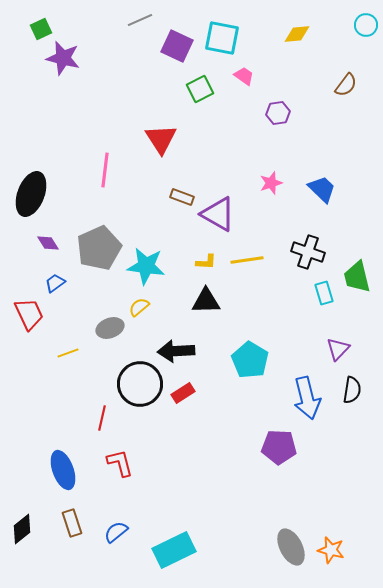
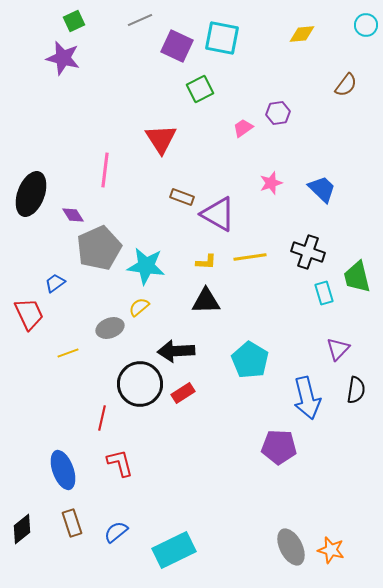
green square at (41, 29): moved 33 px right, 8 px up
yellow diamond at (297, 34): moved 5 px right
pink trapezoid at (244, 76): moved 1 px left, 52 px down; rotated 70 degrees counterclockwise
purple diamond at (48, 243): moved 25 px right, 28 px up
yellow line at (247, 260): moved 3 px right, 3 px up
black semicircle at (352, 390): moved 4 px right
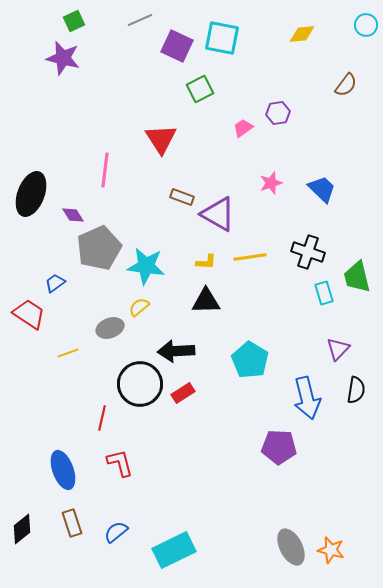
red trapezoid at (29, 314): rotated 32 degrees counterclockwise
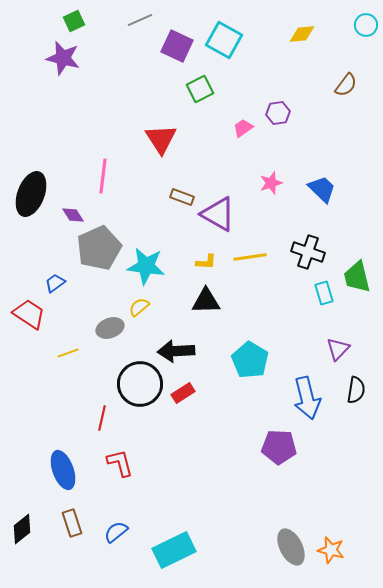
cyan square at (222, 38): moved 2 px right, 2 px down; rotated 18 degrees clockwise
pink line at (105, 170): moved 2 px left, 6 px down
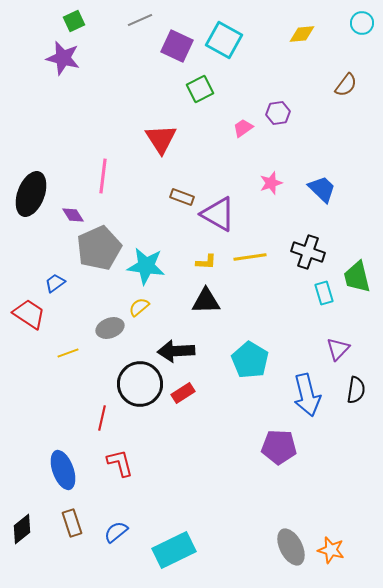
cyan circle at (366, 25): moved 4 px left, 2 px up
blue arrow at (307, 398): moved 3 px up
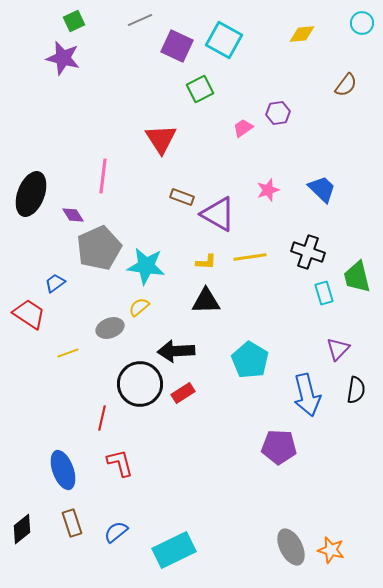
pink star at (271, 183): moved 3 px left, 7 px down
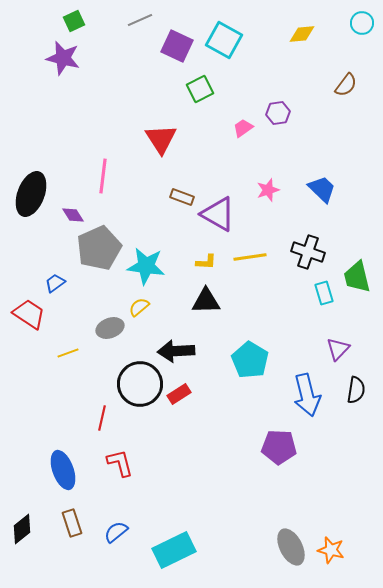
red rectangle at (183, 393): moved 4 px left, 1 px down
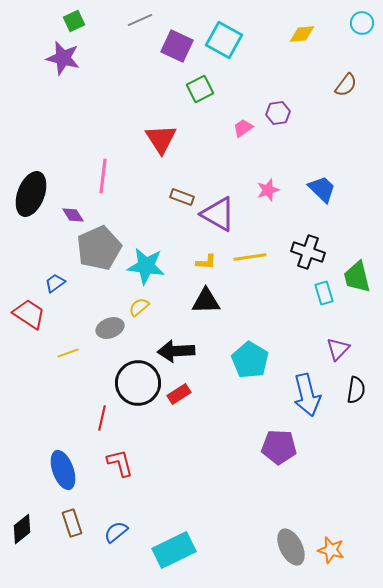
black circle at (140, 384): moved 2 px left, 1 px up
